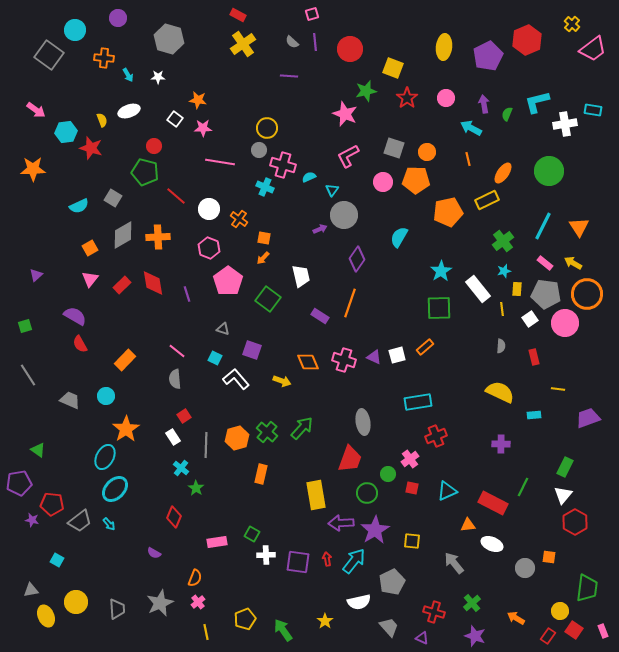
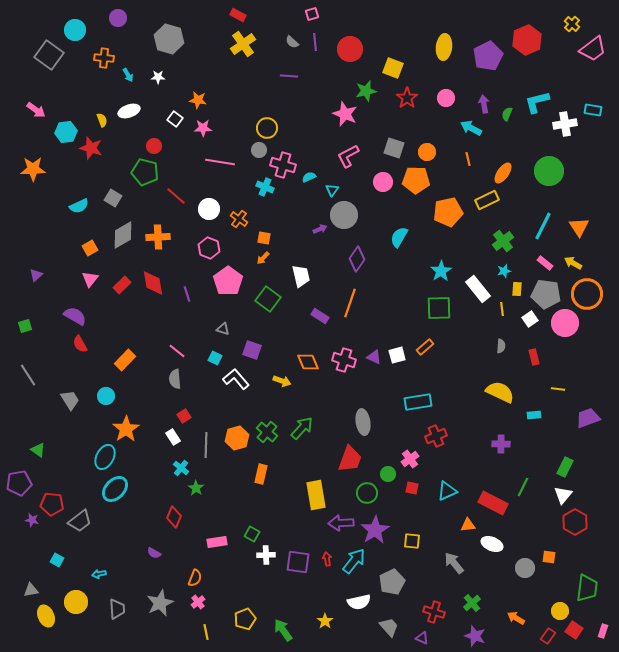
gray trapezoid at (70, 400): rotated 35 degrees clockwise
cyan arrow at (109, 524): moved 10 px left, 50 px down; rotated 120 degrees clockwise
pink rectangle at (603, 631): rotated 40 degrees clockwise
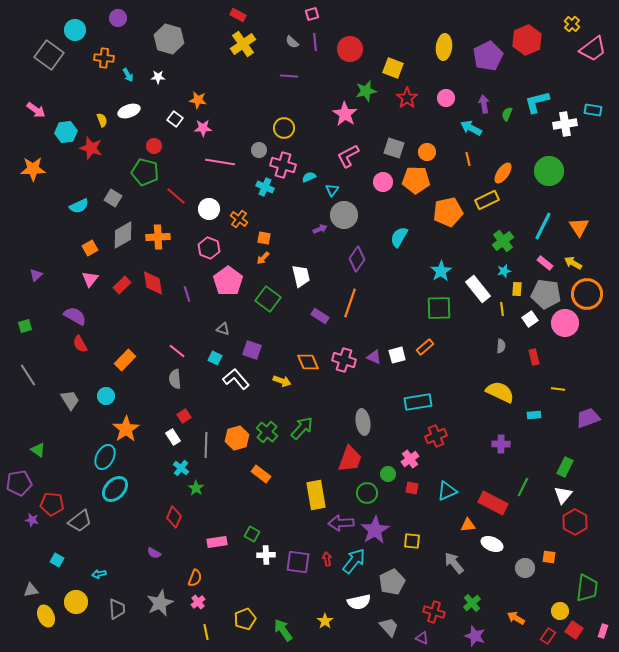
pink star at (345, 114): rotated 10 degrees clockwise
yellow circle at (267, 128): moved 17 px right
orange rectangle at (261, 474): rotated 66 degrees counterclockwise
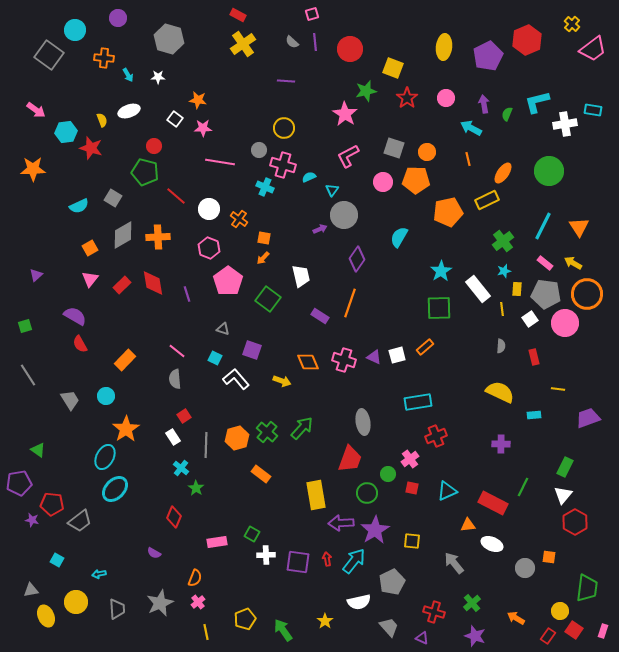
purple line at (289, 76): moved 3 px left, 5 px down
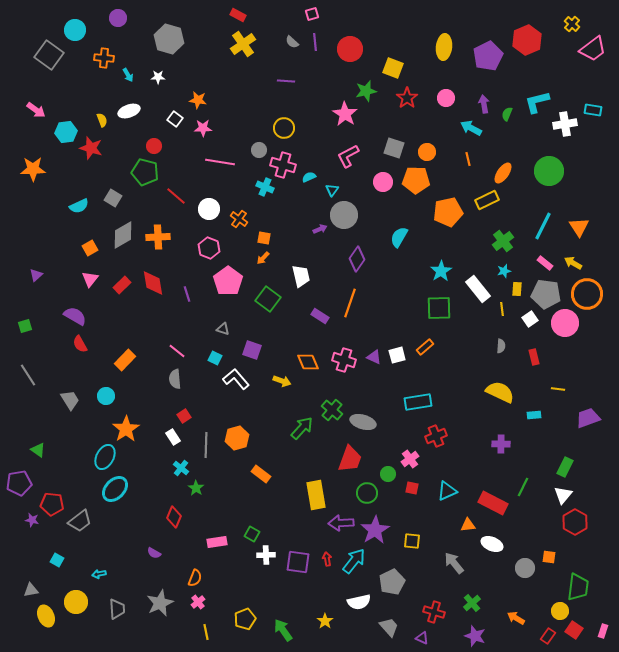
gray ellipse at (363, 422): rotated 65 degrees counterclockwise
green cross at (267, 432): moved 65 px right, 22 px up
green trapezoid at (587, 588): moved 9 px left, 1 px up
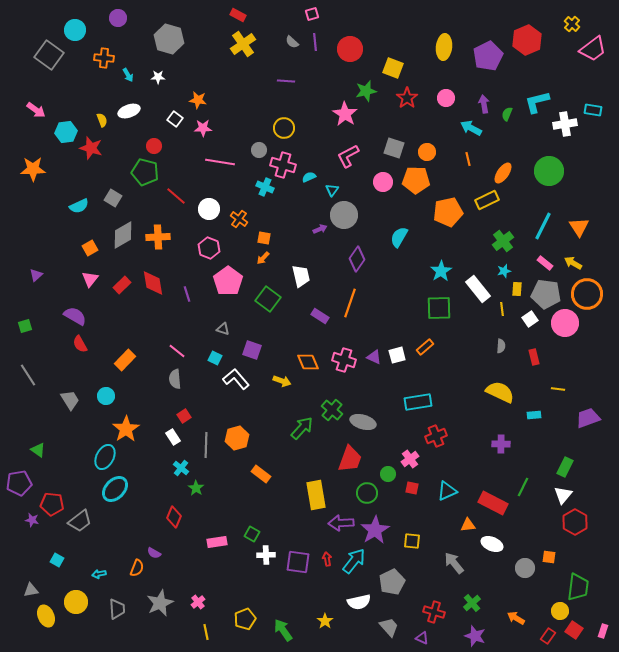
orange semicircle at (195, 578): moved 58 px left, 10 px up
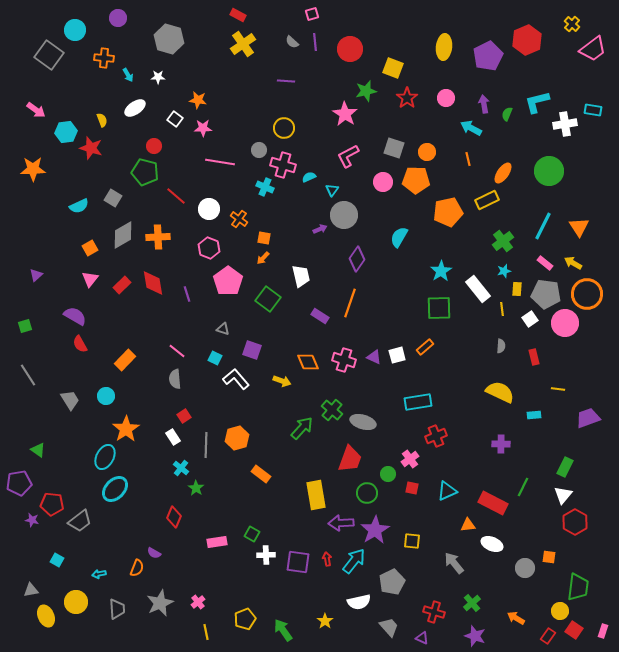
white ellipse at (129, 111): moved 6 px right, 3 px up; rotated 15 degrees counterclockwise
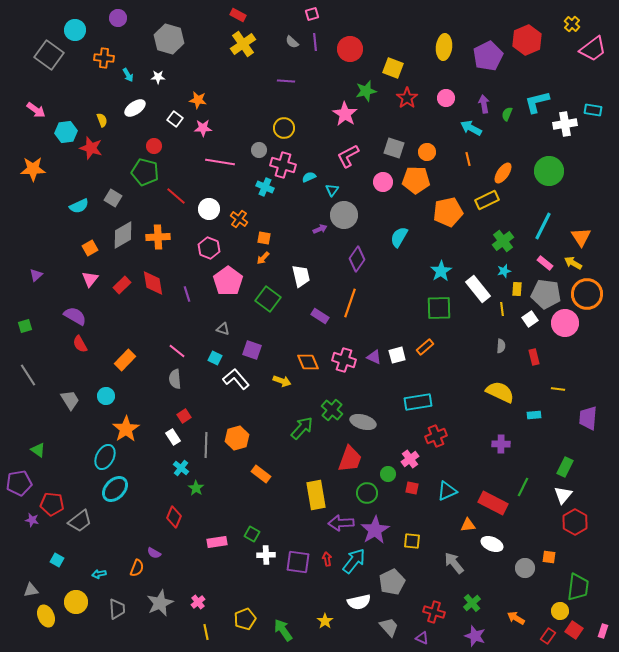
orange triangle at (579, 227): moved 2 px right, 10 px down
purple trapezoid at (588, 418): rotated 65 degrees counterclockwise
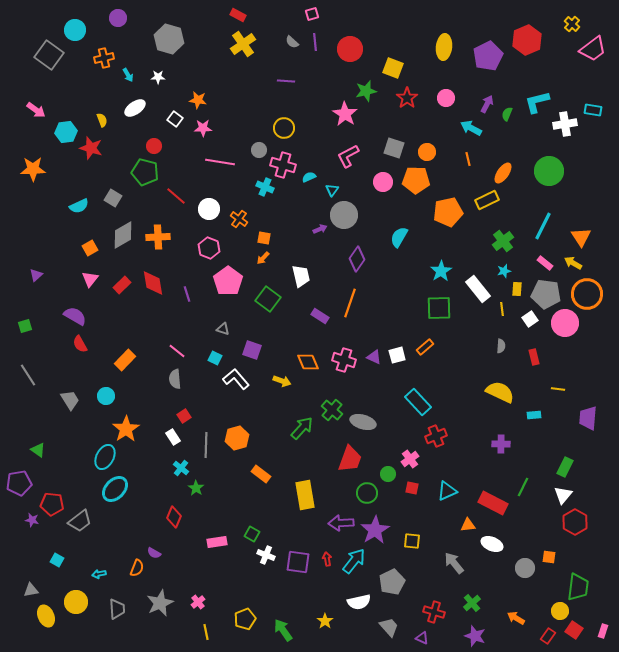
orange cross at (104, 58): rotated 18 degrees counterclockwise
purple arrow at (484, 104): moved 3 px right; rotated 36 degrees clockwise
cyan rectangle at (418, 402): rotated 56 degrees clockwise
yellow rectangle at (316, 495): moved 11 px left
white cross at (266, 555): rotated 24 degrees clockwise
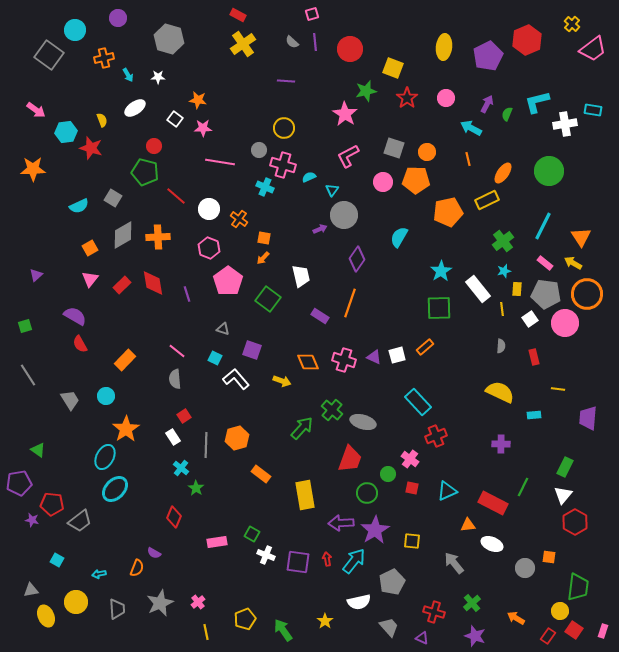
pink cross at (410, 459): rotated 18 degrees counterclockwise
